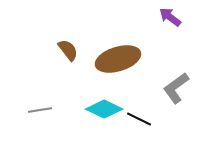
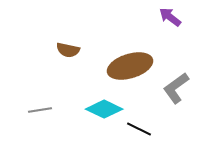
brown semicircle: rotated 140 degrees clockwise
brown ellipse: moved 12 px right, 7 px down
black line: moved 10 px down
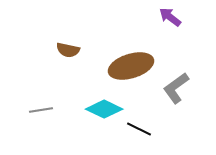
brown ellipse: moved 1 px right
gray line: moved 1 px right
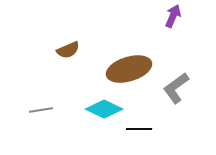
purple arrow: moved 3 px right, 1 px up; rotated 75 degrees clockwise
brown semicircle: rotated 35 degrees counterclockwise
brown ellipse: moved 2 px left, 3 px down
black line: rotated 25 degrees counterclockwise
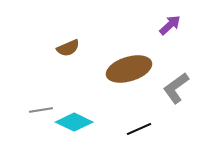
purple arrow: moved 3 px left, 9 px down; rotated 25 degrees clockwise
brown semicircle: moved 2 px up
cyan diamond: moved 30 px left, 13 px down
black line: rotated 25 degrees counterclockwise
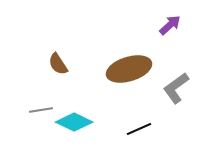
brown semicircle: moved 10 px left, 16 px down; rotated 80 degrees clockwise
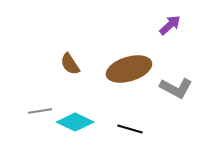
brown semicircle: moved 12 px right
gray L-shape: rotated 116 degrees counterclockwise
gray line: moved 1 px left, 1 px down
cyan diamond: moved 1 px right
black line: moved 9 px left; rotated 40 degrees clockwise
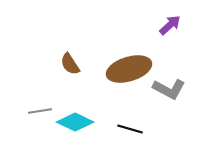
gray L-shape: moved 7 px left, 1 px down
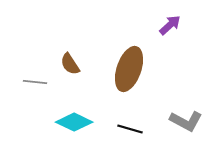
brown ellipse: rotated 54 degrees counterclockwise
gray L-shape: moved 17 px right, 32 px down
gray line: moved 5 px left, 29 px up; rotated 15 degrees clockwise
cyan diamond: moved 1 px left
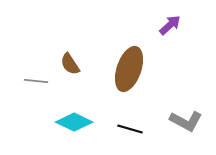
gray line: moved 1 px right, 1 px up
